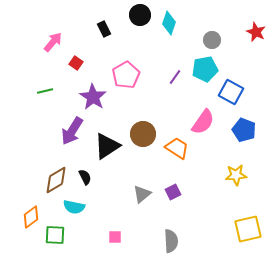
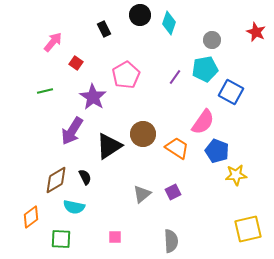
blue pentagon: moved 27 px left, 21 px down
black triangle: moved 2 px right
green square: moved 6 px right, 4 px down
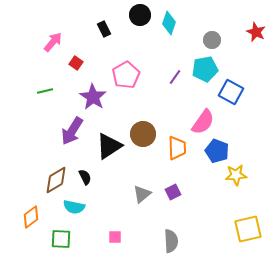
orange trapezoid: rotated 55 degrees clockwise
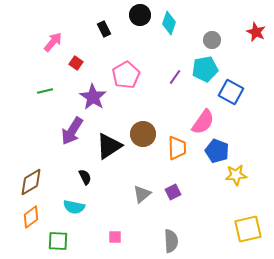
brown diamond: moved 25 px left, 2 px down
green square: moved 3 px left, 2 px down
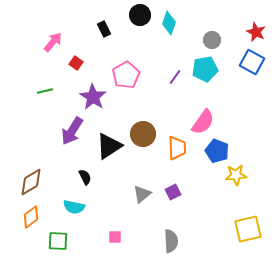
blue square: moved 21 px right, 30 px up
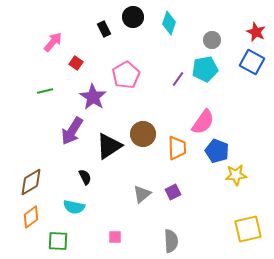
black circle: moved 7 px left, 2 px down
purple line: moved 3 px right, 2 px down
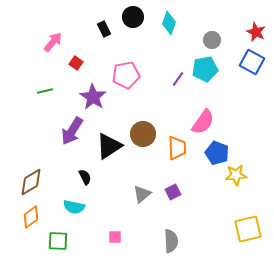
pink pentagon: rotated 20 degrees clockwise
blue pentagon: moved 2 px down
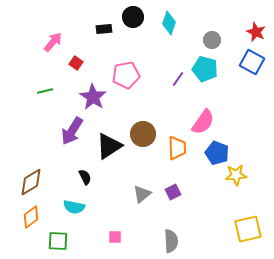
black rectangle: rotated 70 degrees counterclockwise
cyan pentagon: rotated 25 degrees clockwise
